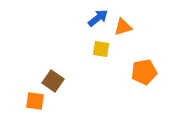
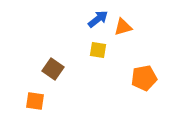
blue arrow: moved 1 px down
yellow square: moved 3 px left, 1 px down
orange pentagon: moved 6 px down
brown square: moved 12 px up
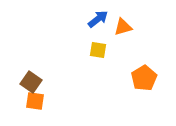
brown square: moved 22 px left, 13 px down
orange pentagon: rotated 20 degrees counterclockwise
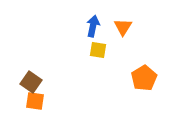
blue arrow: moved 5 px left, 7 px down; rotated 40 degrees counterclockwise
orange triangle: rotated 42 degrees counterclockwise
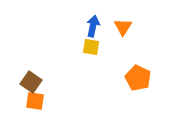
yellow square: moved 7 px left, 3 px up
orange pentagon: moved 6 px left; rotated 15 degrees counterclockwise
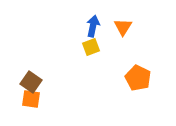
yellow square: rotated 30 degrees counterclockwise
orange square: moved 4 px left, 2 px up
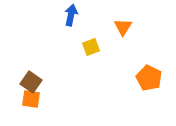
blue arrow: moved 22 px left, 11 px up
orange pentagon: moved 11 px right
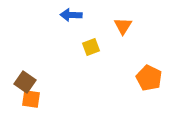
blue arrow: rotated 100 degrees counterclockwise
orange triangle: moved 1 px up
brown square: moved 6 px left
